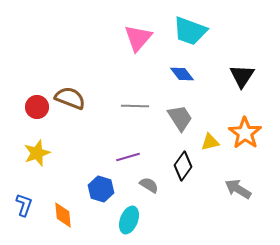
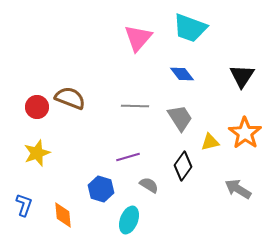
cyan trapezoid: moved 3 px up
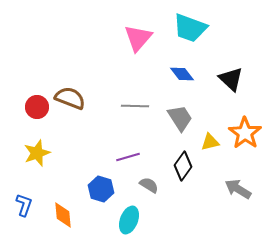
black triangle: moved 11 px left, 3 px down; rotated 20 degrees counterclockwise
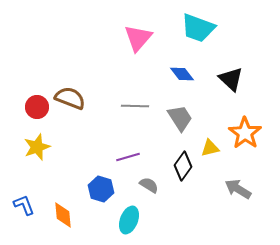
cyan trapezoid: moved 8 px right
yellow triangle: moved 6 px down
yellow star: moved 6 px up
blue L-shape: rotated 40 degrees counterclockwise
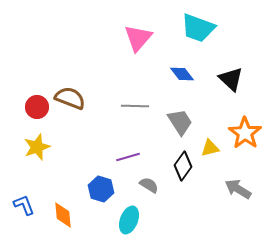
gray trapezoid: moved 4 px down
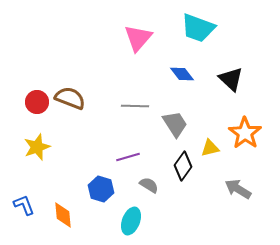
red circle: moved 5 px up
gray trapezoid: moved 5 px left, 2 px down
cyan ellipse: moved 2 px right, 1 px down
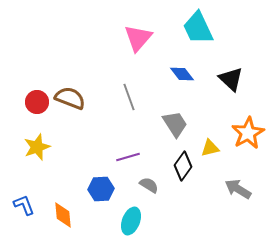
cyan trapezoid: rotated 45 degrees clockwise
gray line: moved 6 px left, 9 px up; rotated 68 degrees clockwise
orange star: moved 3 px right; rotated 8 degrees clockwise
blue hexagon: rotated 20 degrees counterclockwise
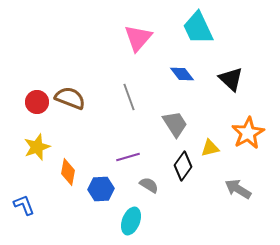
orange diamond: moved 5 px right, 43 px up; rotated 16 degrees clockwise
